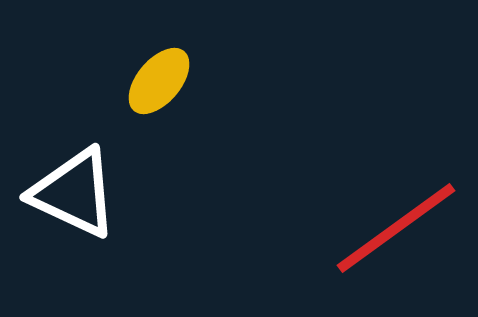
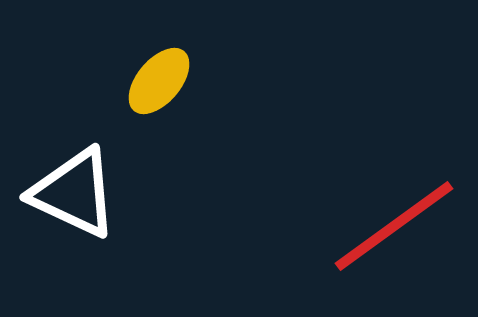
red line: moved 2 px left, 2 px up
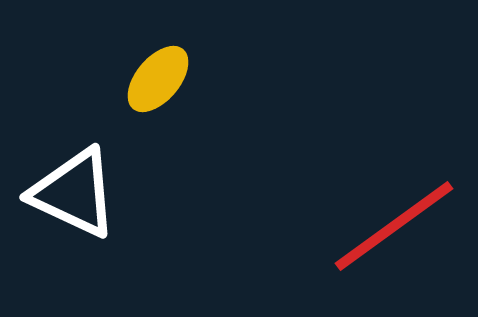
yellow ellipse: moved 1 px left, 2 px up
